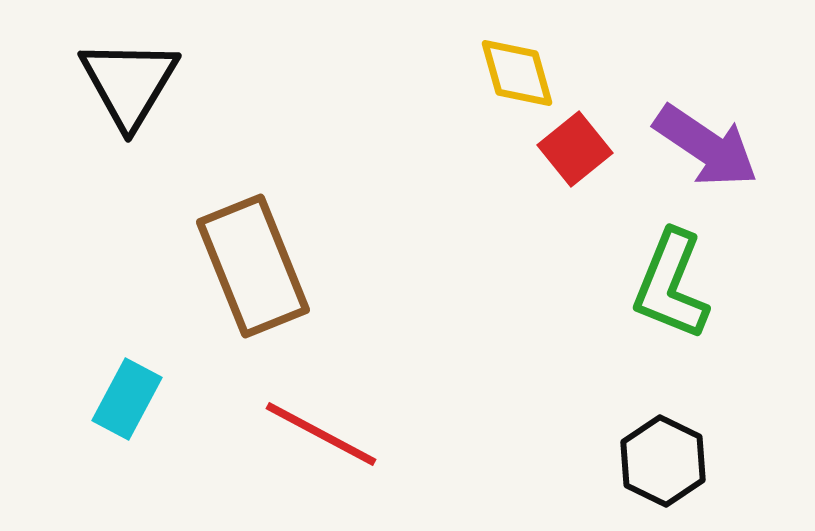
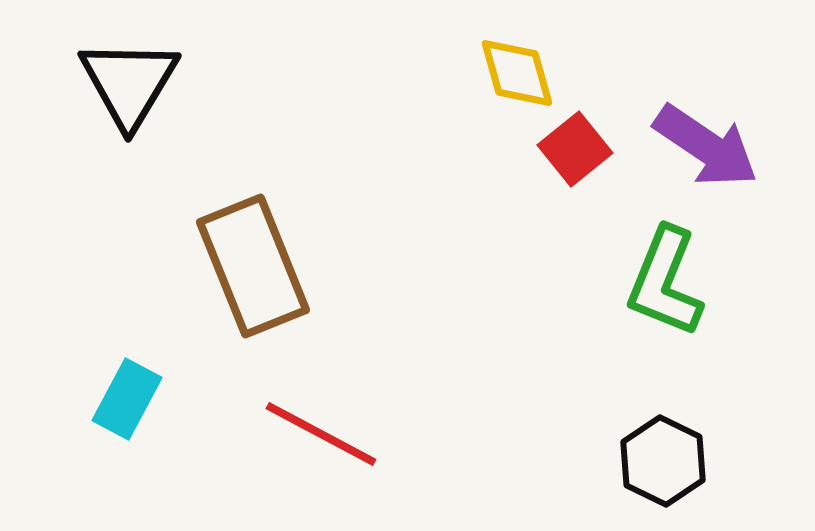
green L-shape: moved 6 px left, 3 px up
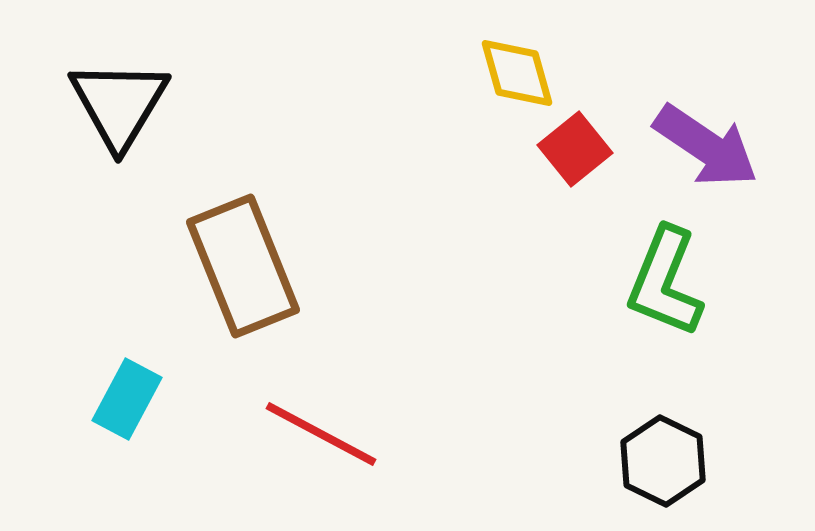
black triangle: moved 10 px left, 21 px down
brown rectangle: moved 10 px left
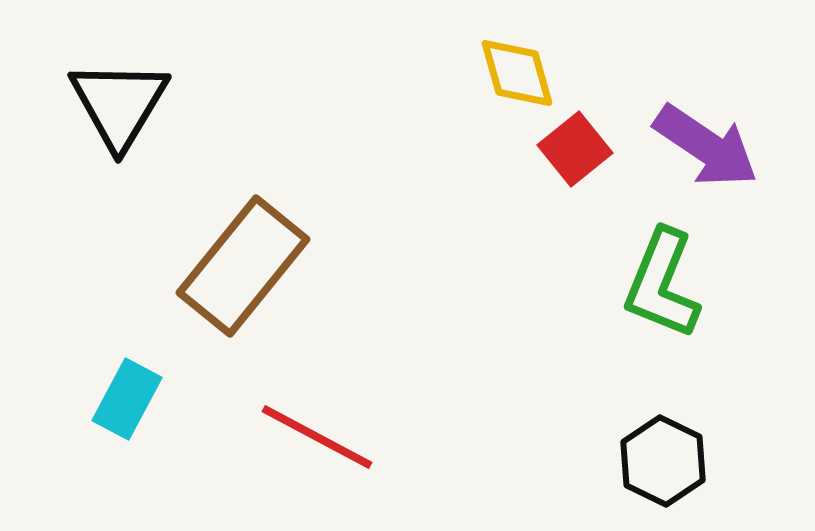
brown rectangle: rotated 61 degrees clockwise
green L-shape: moved 3 px left, 2 px down
red line: moved 4 px left, 3 px down
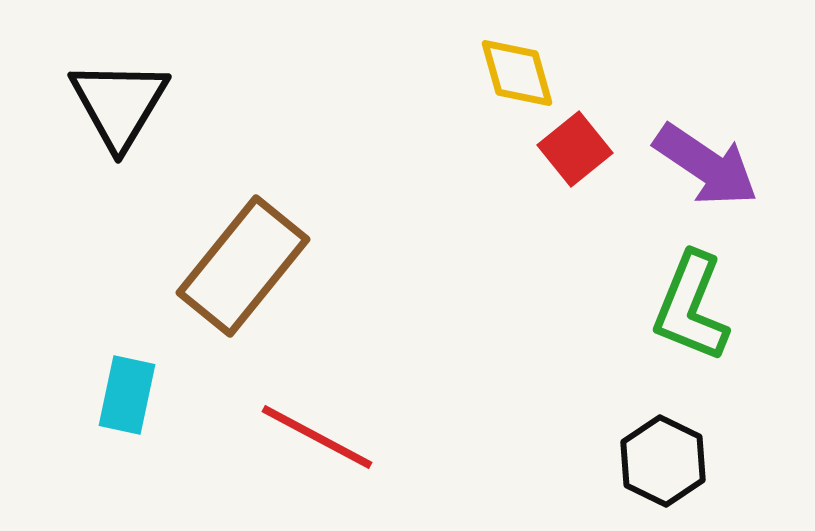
purple arrow: moved 19 px down
green L-shape: moved 29 px right, 23 px down
cyan rectangle: moved 4 px up; rotated 16 degrees counterclockwise
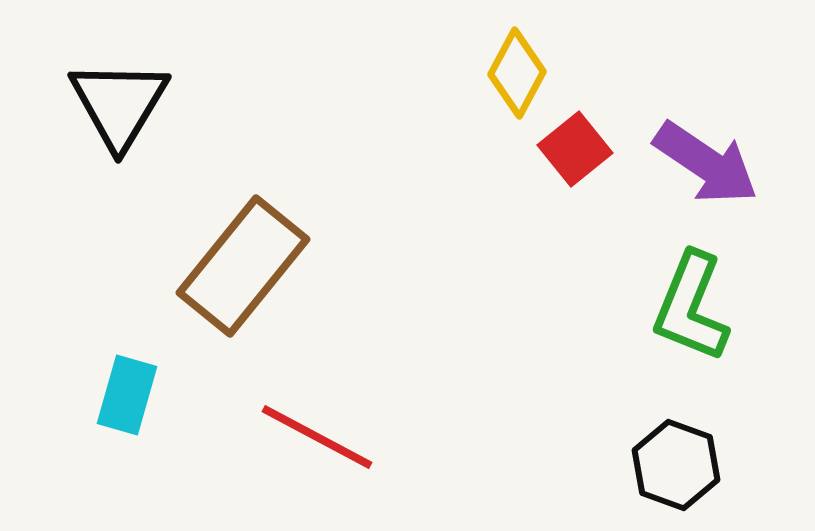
yellow diamond: rotated 44 degrees clockwise
purple arrow: moved 2 px up
cyan rectangle: rotated 4 degrees clockwise
black hexagon: moved 13 px right, 4 px down; rotated 6 degrees counterclockwise
